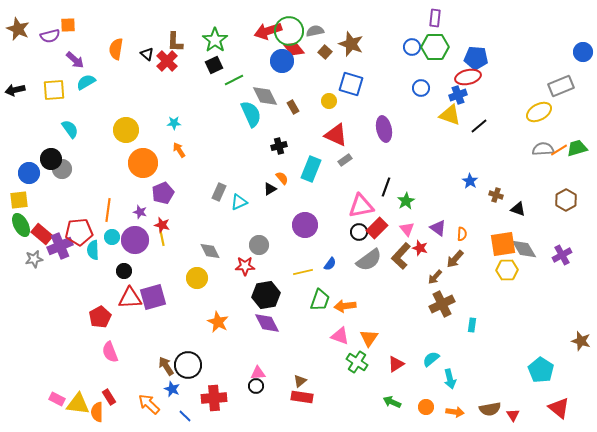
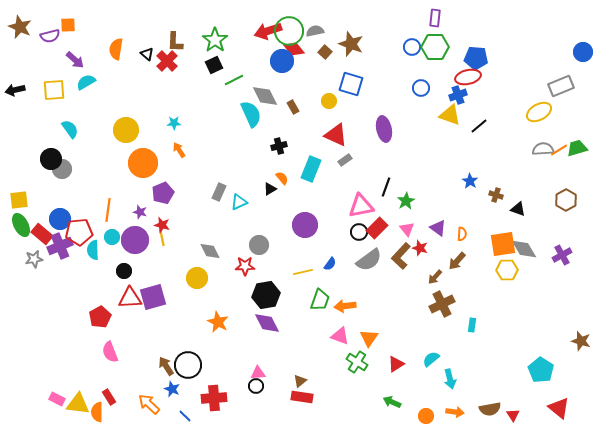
brown star at (18, 29): moved 2 px right, 2 px up
blue circle at (29, 173): moved 31 px right, 46 px down
brown arrow at (455, 259): moved 2 px right, 2 px down
orange circle at (426, 407): moved 9 px down
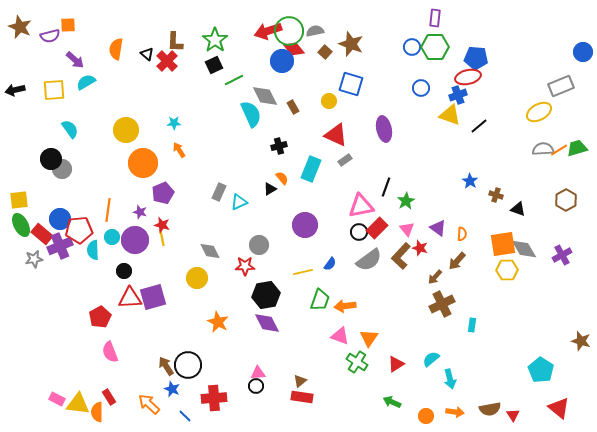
red pentagon at (79, 232): moved 2 px up
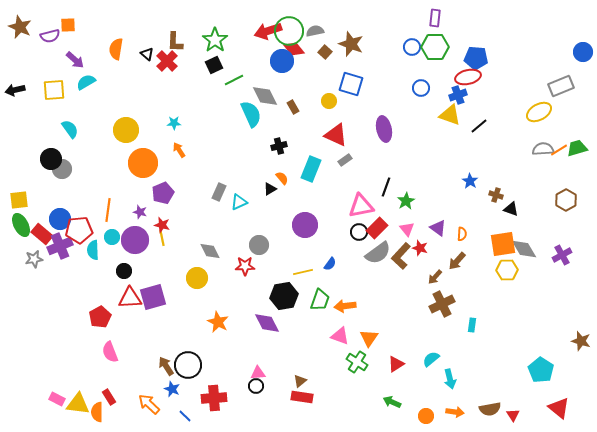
black triangle at (518, 209): moved 7 px left
gray semicircle at (369, 260): moved 9 px right, 7 px up
black hexagon at (266, 295): moved 18 px right, 1 px down
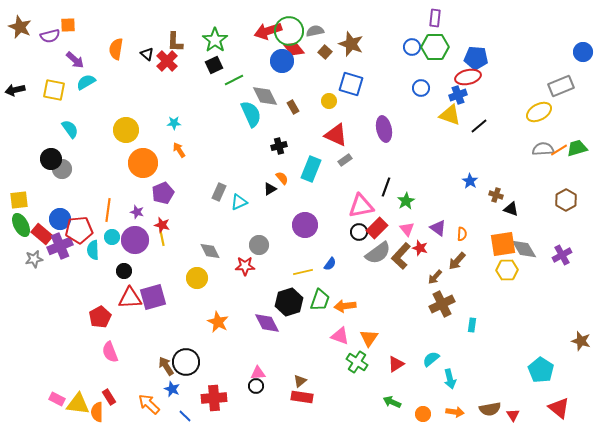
yellow square at (54, 90): rotated 15 degrees clockwise
purple star at (140, 212): moved 3 px left
black hexagon at (284, 296): moved 5 px right, 6 px down; rotated 8 degrees counterclockwise
black circle at (188, 365): moved 2 px left, 3 px up
orange circle at (426, 416): moved 3 px left, 2 px up
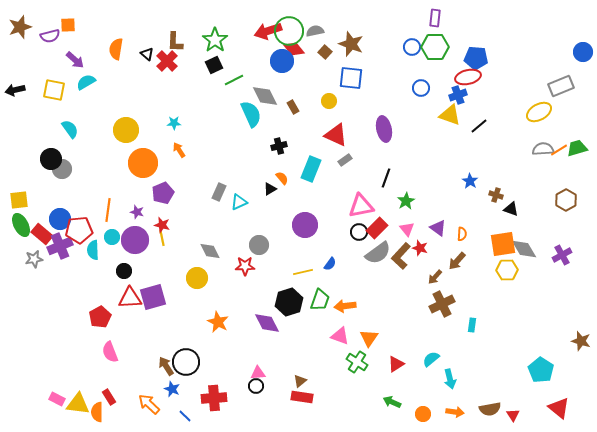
brown star at (20, 27): rotated 30 degrees clockwise
blue square at (351, 84): moved 6 px up; rotated 10 degrees counterclockwise
black line at (386, 187): moved 9 px up
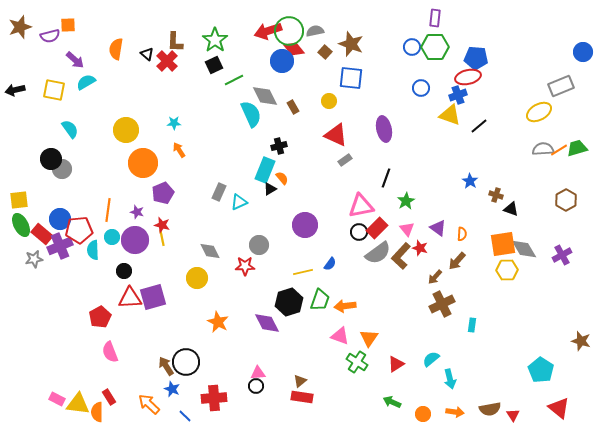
cyan rectangle at (311, 169): moved 46 px left, 1 px down
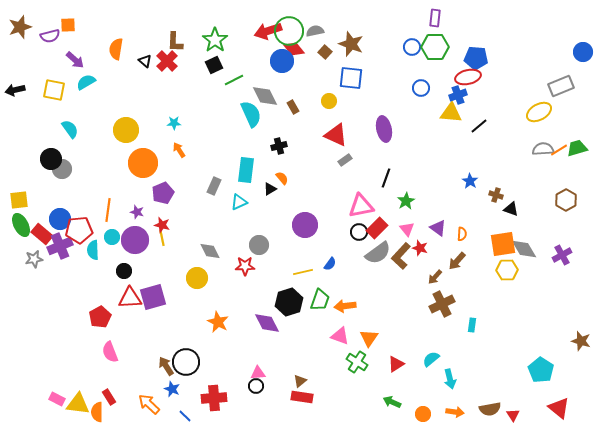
black triangle at (147, 54): moved 2 px left, 7 px down
yellow triangle at (450, 115): moved 1 px right, 2 px up; rotated 15 degrees counterclockwise
cyan rectangle at (265, 170): moved 19 px left; rotated 15 degrees counterclockwise
gray rectangle at (219, 192): moved 5 px left, 6 px up
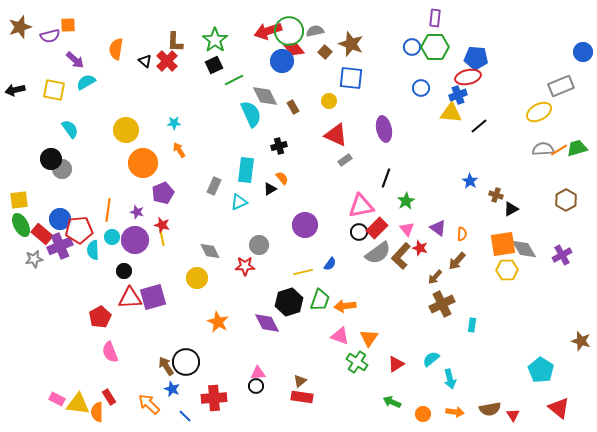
black triangle at (511, 209): rotated 49 degrees counterclockwise
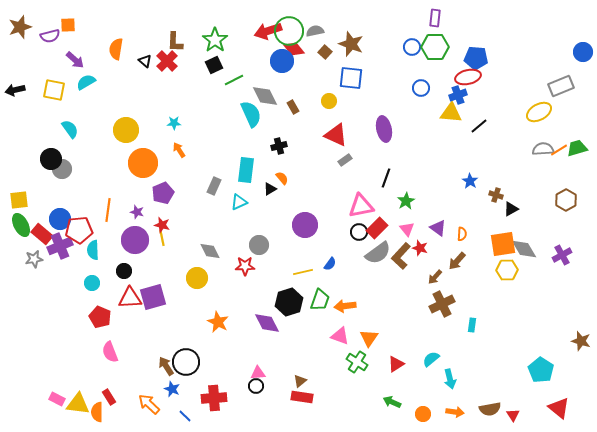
cyan circle at (112, 237): moved 20 px left, 46 px down
red pentagon at (100, 317): rotated 20 degrees counterclockwise
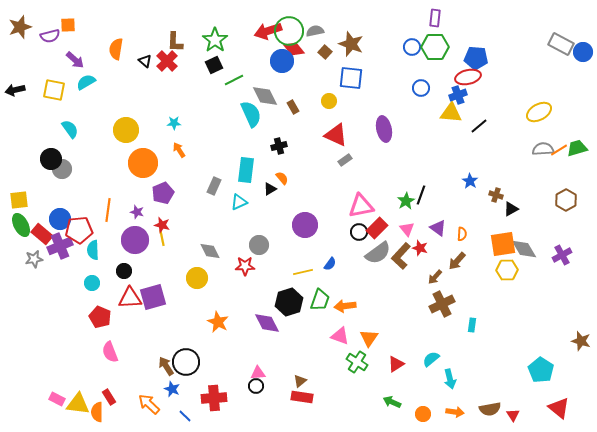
gray rectangle at (561, 86): moved 42 px up; rotated 50 degrees clockwise
black line at (386, 178): moved 35 px right, 17 px down
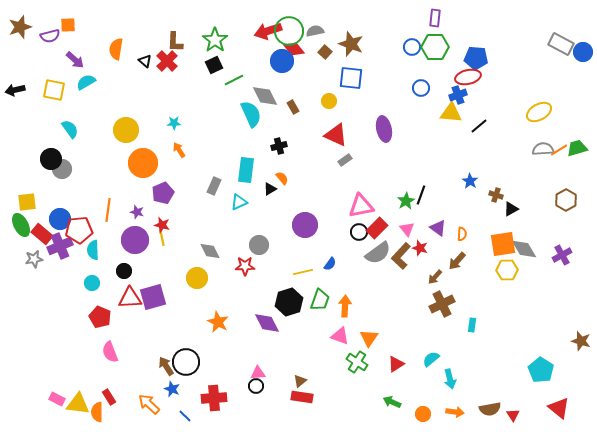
yellow square at (19, 200): moved 8 px right, 2 px down
orange arrow at (345, 306): rotated 100 degrees clockwise
